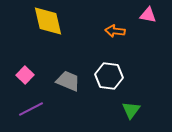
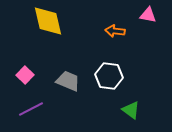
green triangle: rotated 30 degrees counterclockwise
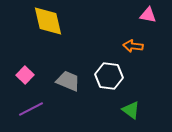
orange arrow: moved 18 px right, 15 px down
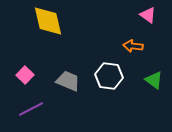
pink triangle: rotated 24 degrees clockwise
green triangle: moved 23 px right, 30 px up
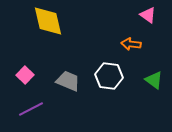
orange arrow: moved 2 px left, 2 px up
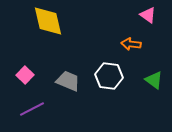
purple line: moved 1 px right
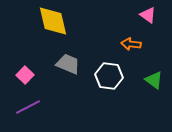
yellow diamond: moved 5 px right
gray trapezoid: moved 17 px up
purple line: moved 4 px left, 2 px up
